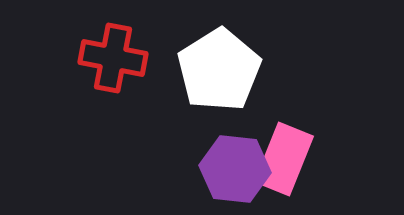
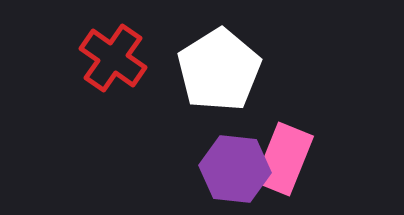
red cross: rotated 24 degrees clockwise
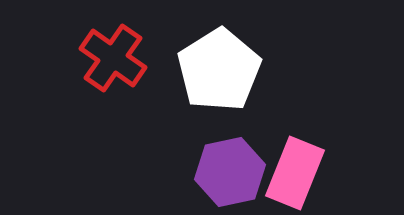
pink rectangle: moved 11 px right, 14 px down
purple hexagon: moved 5 px left, 3 px down; rotated 18 degrees counterclockwise
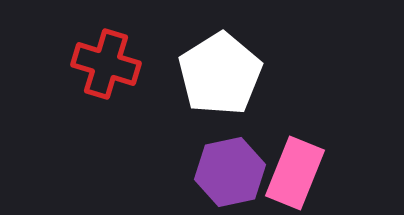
red cross: moved 7 px left, 6 px down; rotated 18 degrees counterclockwise
white pentagon: moved 1 px right, 4 px down
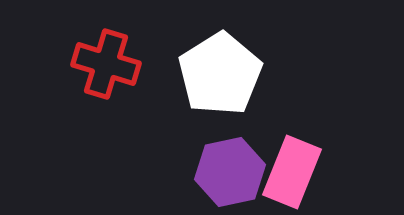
pink rectangle: moved 3 px left, 1 px up
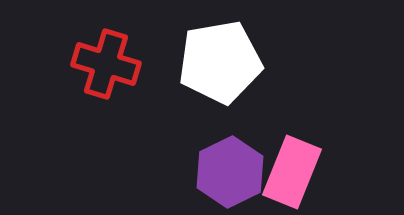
white pentagon: moved 12 px up; rotated 22 degrees clockwise
purple hexagon: rotated 14 degrees counterclockwise
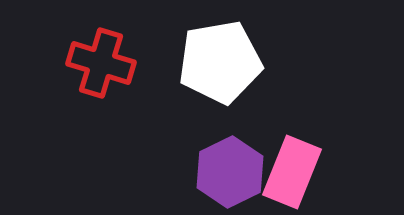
red cross: moved 5 px left, 1 px up
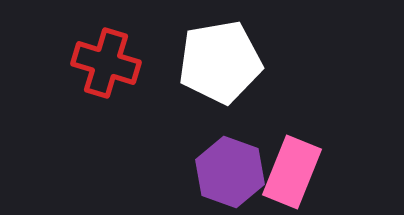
red cross: moved 5 px right
purple hexagon: rotated 14 degrees counterclockwise
